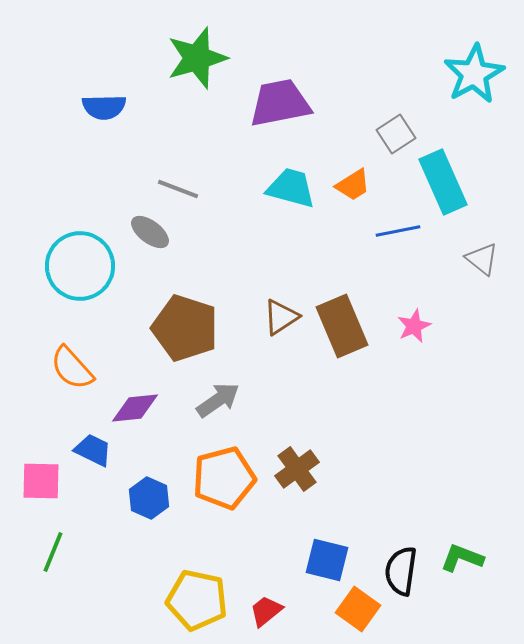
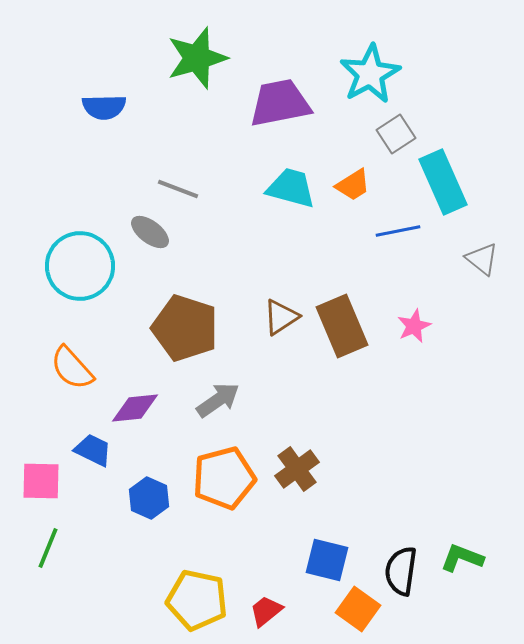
cyan star: moved 104 px left
green line: moved 5 px left, 4 px up
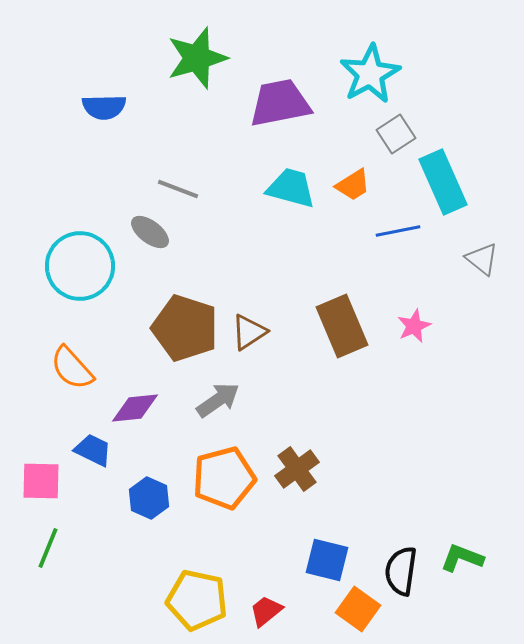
brown triangle: moved 32 px left, 15 px down
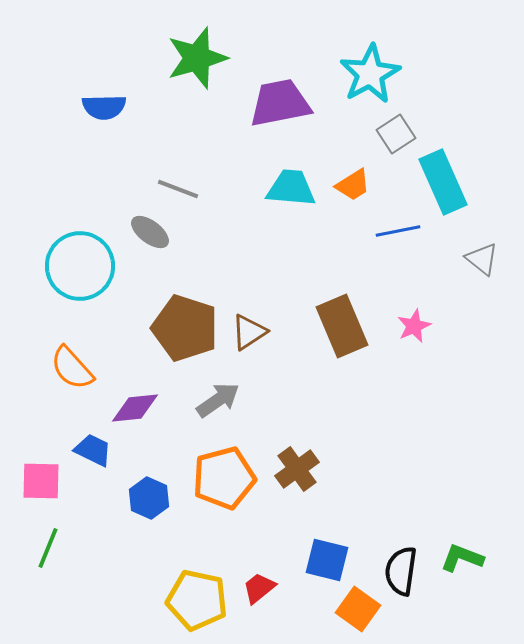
cyan trapezoid: rotated 10 degrees counterclockwise
red trapezoid: moved 7 px left, 23 px up
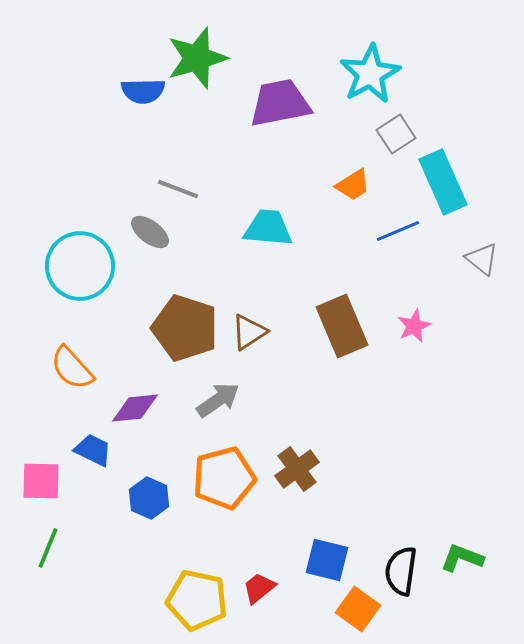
blue semicircle: moved 39 px right, 16 px up
cyan trapezoid: moved 23 px left, 40 px down
blue line: rotated 12 degrees counterclockwise
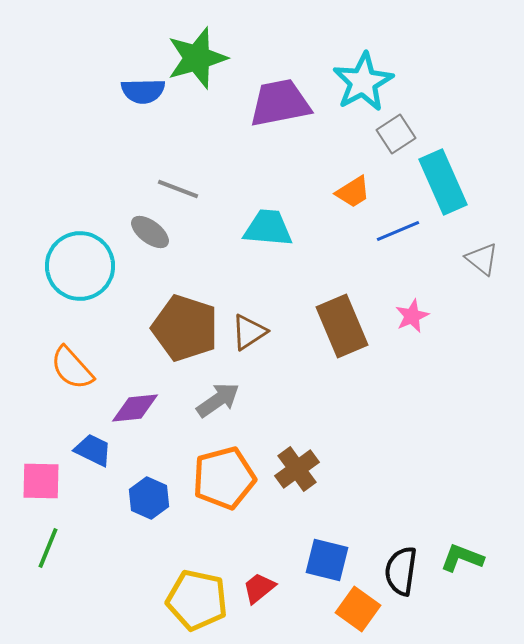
cyan star: moved 7 px left, 8 px down
orange trapezoid: moved 7 px down
pink star: moved 2 px left, 10 px up
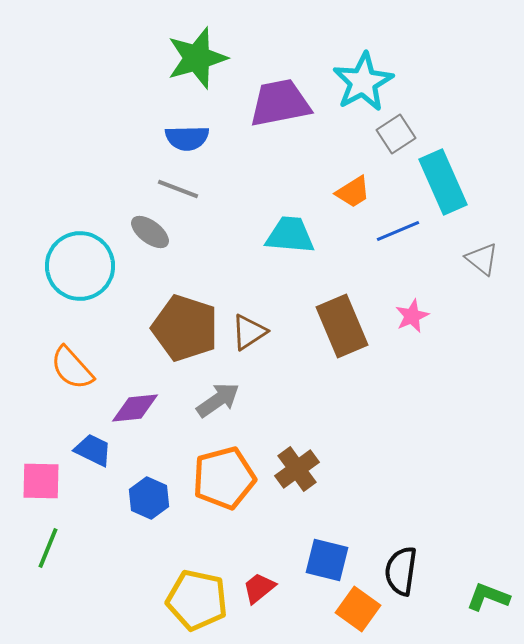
blue semicircle: moved 44 px right, 47 px down
cyan trapezoid: moved 22 px right, 7 px down
green L-shape: moved 26 px right, 39 px down
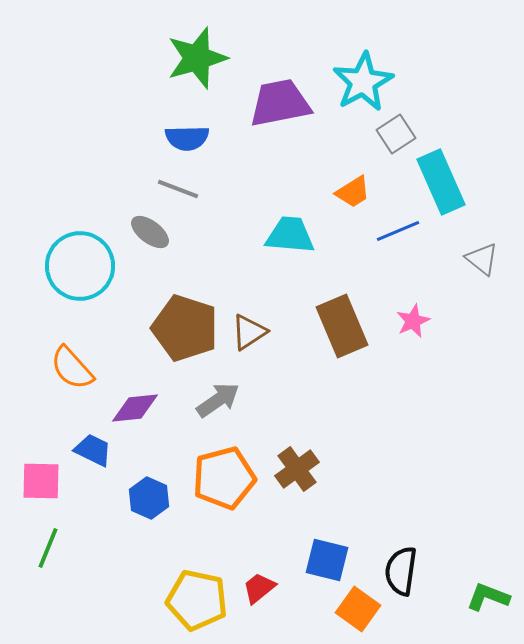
cyan rectangle: moved 2 px left
pink star: moved 1 px right, 5 px down
